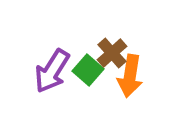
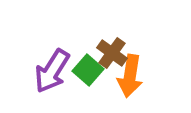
brown cross: rotated 12 degrees counterclockwise
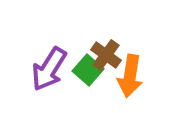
brown cross: moved 6 px left, 2 px down
purple arrow: moved 3 px left, 2 px up
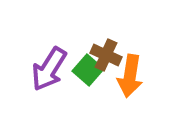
brown cross: rotated 12 degrees counterclockwise
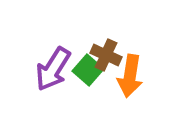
purple arrow: moved 4 px right
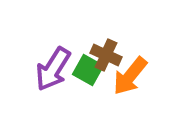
green square: rotated 12 degrees counterclockwise
orange arrow: rotated 30 degrees clockwise
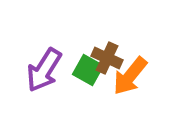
brown cross: moved 1 px right, 3 px down
purple arrow: moved 9 px left, 1 px down
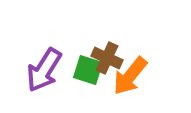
green square: rotated 12 degrees counterclockwise
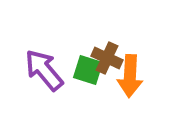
purple arrow: rotated 108 degrees clockwise
orange arrow: rotated 36 degrees counterclockwise
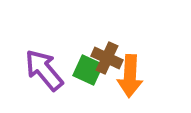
green square: rotated 8 degrees clockwise
